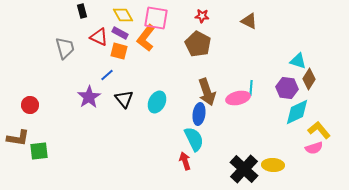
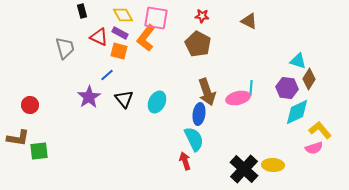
yellow L-shape: moved 1 px right
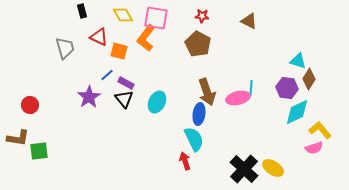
purple rectangle: moved 6 px right, 50 px down
yellow ellipse: moved 3 px down; rotated 30 degrees clockwise
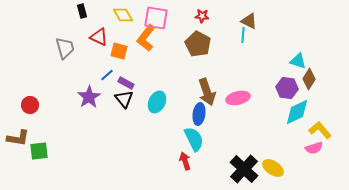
cyan line: moved 8 px left, 53 px up
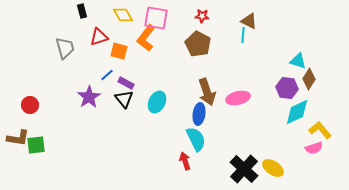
red triangle: rotated 42 degrees counterclockwise
cyan semicircle: moved 2 px right
green square: moved 3 px left, 6 px up
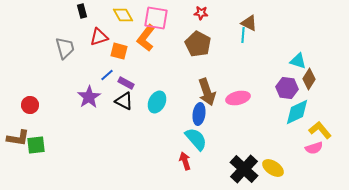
red star: moved 1 px left, 3 px up
brown triangle: moved 2 px down
black triangle: moved 2 px down; rotated 24 degrees counterclockwise
cyan semicircle: rotated 15 degrees counterclockwise
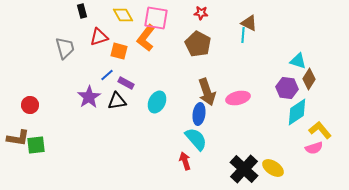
black triangle: moved 7 px left; rotated 36 degrees counterclockwise
cyan diamond: rotated 8 degrees counterclockwise
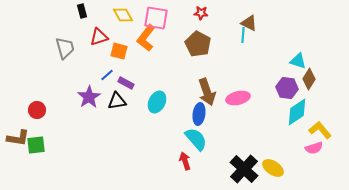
red circle: moved 7 px right, 5 px down
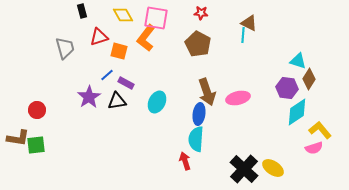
cyan semicircle: rotated 135 degrees counterclockwise
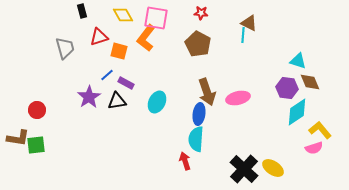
brown diamond: moved 1 px right, 3 px down; rotated 55 degrees counterclockwise
